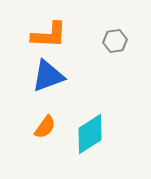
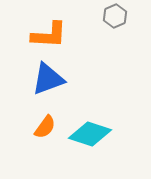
gray hexagon: moved 25 px up; rotated 15 degrees counterclockwise
blue triangle: moved 3 px down
cyan diamond: rotated 51 degrees clockwise
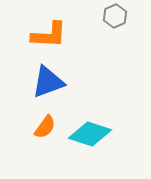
blue triangle: moved 3 px down
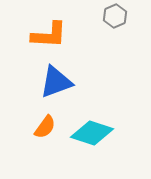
blue triangle: moved 8 px right
cyan diamond: moved 2 px right, 1 px up
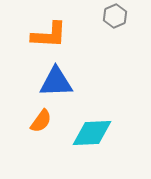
blue triangle: rotated 18 degrees clockwise
orange semicircle: moved 4 px left, 6 px up
cyan diamond: rotated 21 degrees counterclockwise
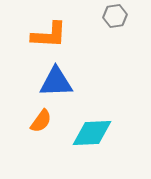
gray hexagon: rotated 15 degrees clockwise
